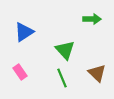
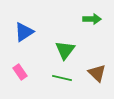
green triangle: rotated 20 degrees clockwise
green line: rotated 54 degrees counterclockwise
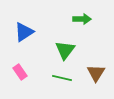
green arrow: moved 10 px left
brown triangle: moved 1 px left; rotated 18 degrees clockwise
